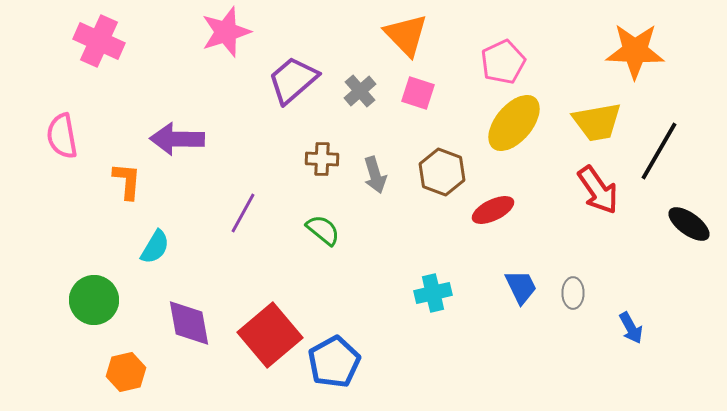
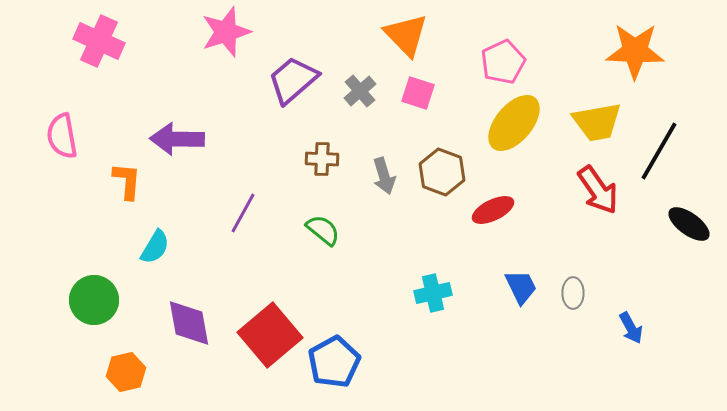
gray arrow: moved 9 px right, 1 px down
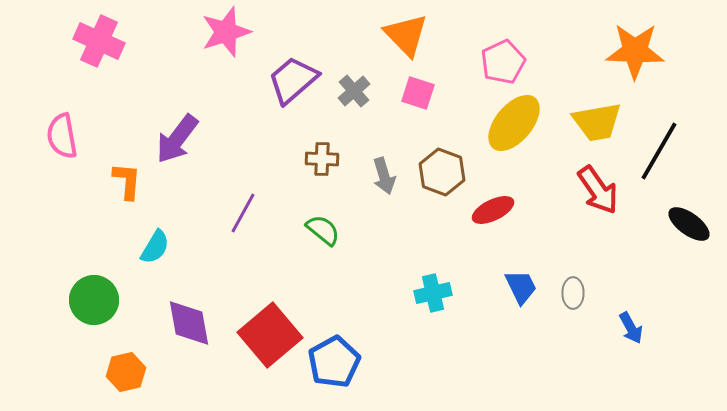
gray cross: moved 6 px left
purple arrow: rotated 54 degrees counterclockwise
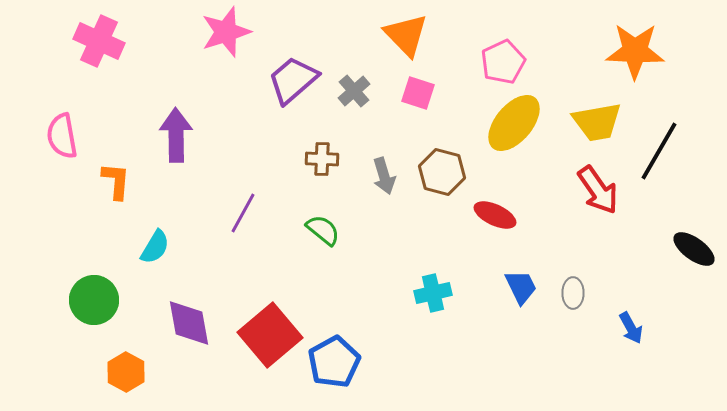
purple arrow: moved 1 px left, 4 px up; rotated 142 degrees clockwise
brown hexagon: rotated 6 degrees counterclockwise
orange L-shape: moved 11 px left
red ellipse: moved 2 px right, 5 px down; rotated 51 degrees clockwise
black ellipse: moved 5 px right, 25 px down
orange hexagon: rotated 18 degrees counterclockwise
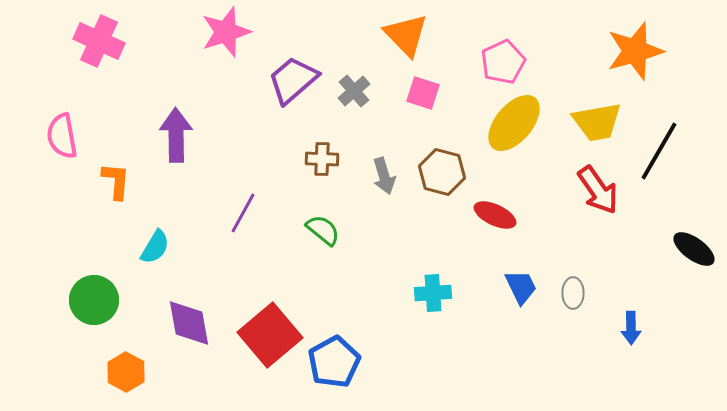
orange star: rotated 18 degrees counterclockwise
pink square: moved 5 px right
cyan cross: rotated 9 degrees clockwise
blue arrow: rotated 28 degrees clockwise
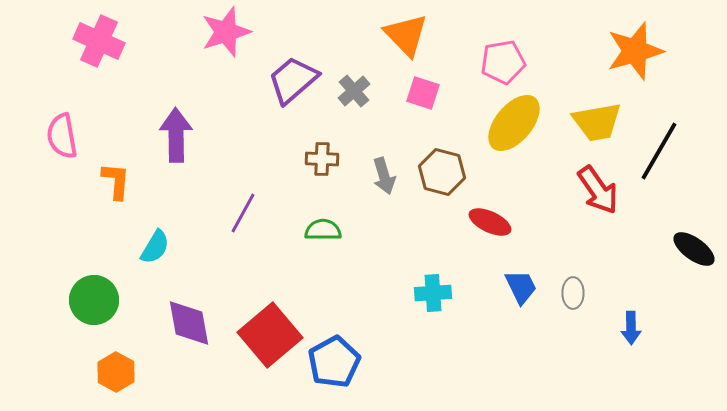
pink pentagon: rotated 15 degrees clockwise
red ellipse: moved 5 px left, 7 px down
green semicircle: rotated 39 degrees counterclockwise
orange hexagon: moved 10 px left
